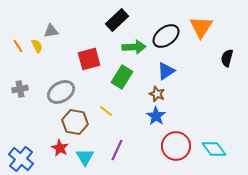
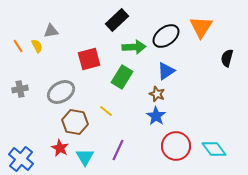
purple line: moved 1 px right
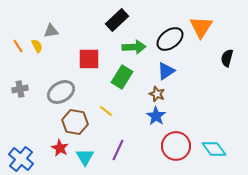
black ellipse: moved 4 px right, 3 px down
red square: rotated 15 degrees clockwise
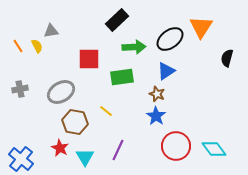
green rectangle: rotated 50 degrees clockwise
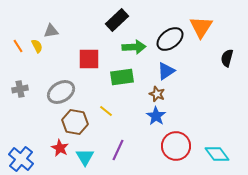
cyan diamond: moved 3 px right, 5 px down
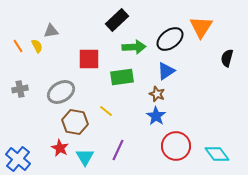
blue cross: moved 3 px left
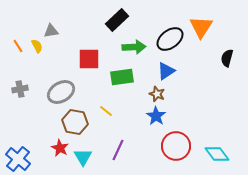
cyan triangle: moved 2 px left
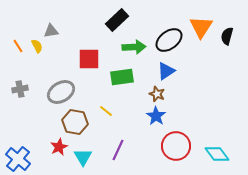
black ellipse: moved 1 px left, 1 px down
black semicircle: moved 22 px up
red star: moved 1 px left, 1 px up; rotated 18 degrees clockwise
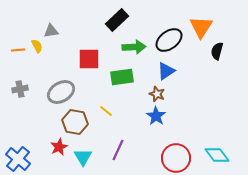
black semicircle: moved 10 px left, 15 px down
orange line: moved 4 px down; rotated 64 degrees counterclockwise
red circle: moved 12 px down
cyan diamond: moved 1 px down
